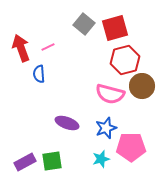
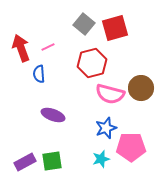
red hexagon: moved 33 px left, 3 px down
brown circle: moved 1 px left, 2 px down
purple ellipse: moved 14 px left, 8 px up
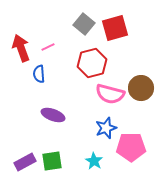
cyan star: moved 7 px left, 2 px down; rotated 24 degrees counterclockwise
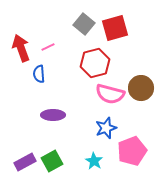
red hexagon: moved 3 px right
purple ellipse: rotated 20 degrees counterclockwise
pink pentagon: moved 1 px right, 4 px down; rotated 20 degrees counterclockwise
green square: rotated 20 degrees counterclockwise
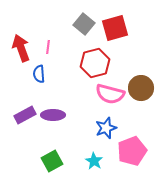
pink line: rotated 56 degrees counterclockwise
purple rectangle: moved 47 px up
